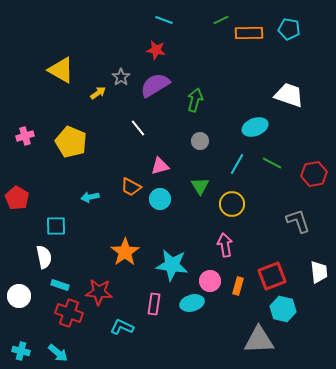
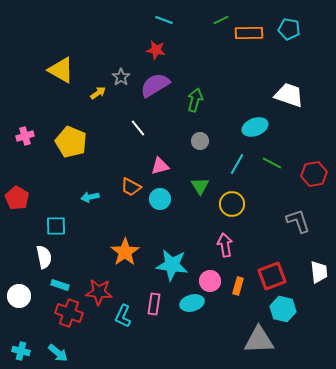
cyan L-shape at (122, 327): moved 1 px right, 11 px up; rotated 90 degrees counterclockwise
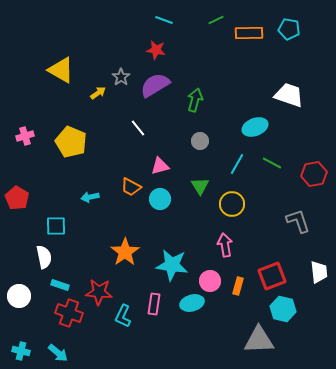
green line at (221, 20): moved 5 px left
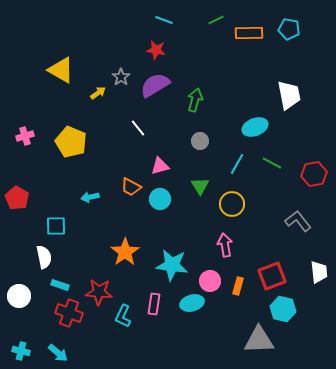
white trapezoid at (289, 95): rotated 60 degrees clockwise
gray L-shape at (298, 221): rotated 20 degrees counterclockwise
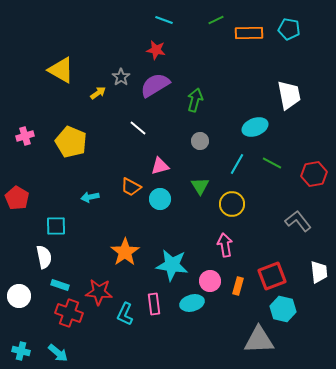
white line at (138, 128): rotated 12 degrees counterclockwise
pink rectangle at (154, 304): rotated 15 degrees counterclockwise
cyan L-shape at (123, 316): moved 2 px right, 2 px up
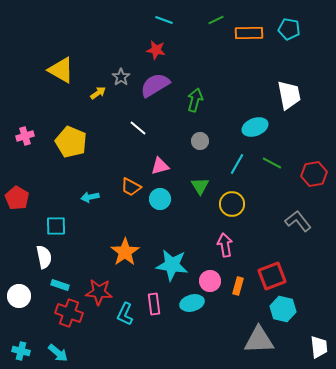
white trapezoid at (319, 272): moved 75 px down
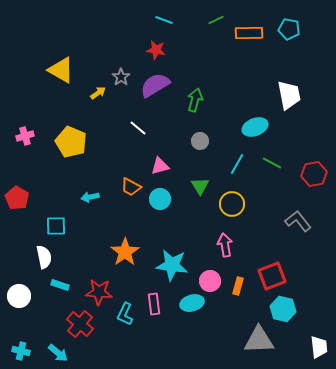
red cross at (69, 313): moved 11 px right, 11 px down; rotated 20 degrees clockwise
